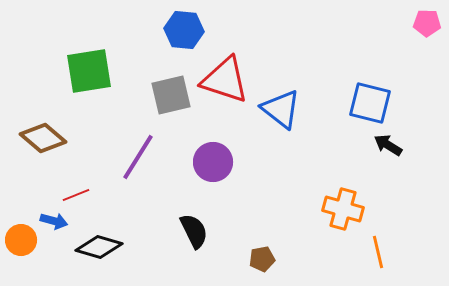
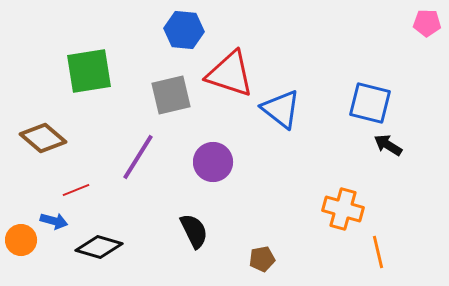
red triangle: moved 5 px right, 6 px up
red line: moved 5 px up
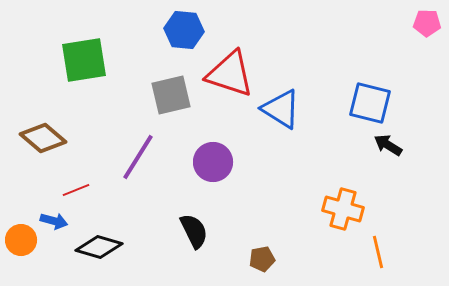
green square: moved 5 px left, 11 px up
blue triangle: rotated 6 degrees counterclockwise
